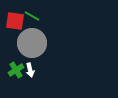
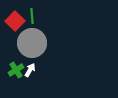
green line: rotated 56 degrees clockwise
red square: rotated 36 degrees clockwise
white arrow: rotated 136 degrees counterclockwise
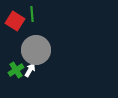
green line: moved 2 px up
red square: rotated 12 degrees counterclockwise
gray circle: moved 4 px right, 7 px down
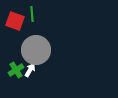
red square: rotated 12 degrees counterclockwise
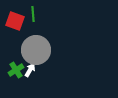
green line: moved 1 px right
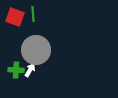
red square: moved 4 px up
green cross: rotated 35 degrees clockwise
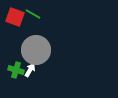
green line: rotated 56 degrees counterclockwise
green cross: rotated 14 degrees clockwise
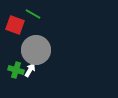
red square: moved 8 px down
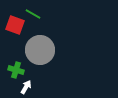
gray circle: moved 4 px right
white arrow: moved 4 px left, 17 px down
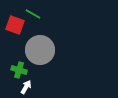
green cross: moved 3 px right
